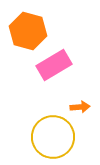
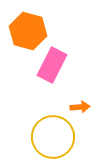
pink rectangle: moved 2 px left; rotated 32 degrees counterclockwise
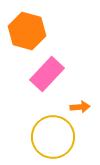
orange hexagon: moved 1 px left
pink rectangle: moved 5 px left, 9 px down; rotated 16 degrees clockwise
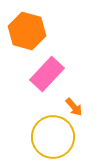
orange arrow: moved 6 px left; rotated 54 degrees clockwise
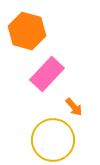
yellow circle: moved 3 px down
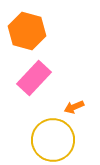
pink rectangle: moved 13 px left, 4 px down
orange arrow: rotated 108 degrees clockwise
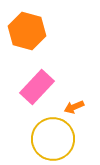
pink rectangle: moved 3 px right, 9 px down
yellow circle: moved 1 px up
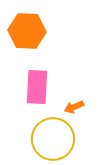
orange hexagon: rotated 12 degrees counterclockwise
pink rectangle: rotated 40 degrees counterclockwise
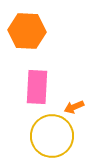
yellow circle: moved 1 px left, 3 px up
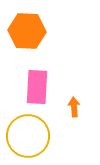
orange arrow: rotated 108 degrees clockwise
yellow circle: moved 24 px left
